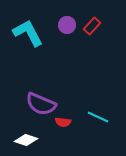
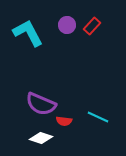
red semicircle: moved 1 px right, 1 px up
white diamond: moved 15 px right, 2 px up
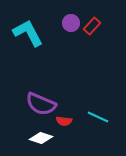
purple circle: moved 4 px right, 2 px up
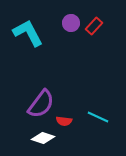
red rectangle: moved 2 px right
purple semicircle: rotated 76 degrees counterclockwise
white diamond: moved 2 px right
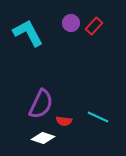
purple semicircle: rotated 12 degrees counterclockwise
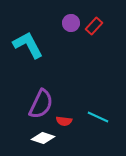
cyan L-shape: moved 12 px down
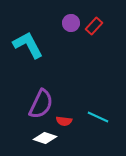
white diamond: moved 2 px right
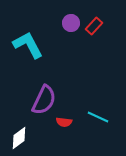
purple semicircle: moved 3 px right, 4 px up
red semicircle: moved 1 px down
white diamond: moved 26 px left; rotated 55 degrees counterclockwise
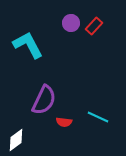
white diamond: moved 3 px left, 2 px down
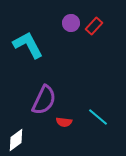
cyan line: rotated 15 degrees clockwise
